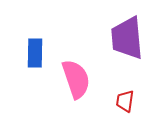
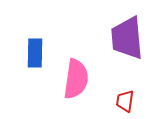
pink semicircle: rotated 27 degrees clockwise
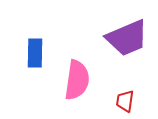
purple trapezoid: rotated 108 degrees counterclockwise
pink semicircle: moved 1 px right, 1 px down
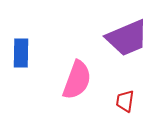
blue rectangle: moved 14 px left
pink semicircle: rotated 12 degrees clockwise
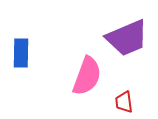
pink semicircle: moved 10 px right, 4 px up
red trapezoid: moved 1 px left, 1 px down; rotated 15 degrees counterclockwise
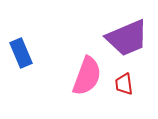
blue rectangle: rotated 24 degrees counterclockwise
red trapezoid: moved 18 px up
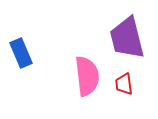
purple trapezoid: rotated 99 degrees clockwise
pink semicircle: rotated 27 degrees counterclockwise
